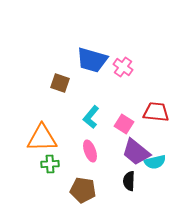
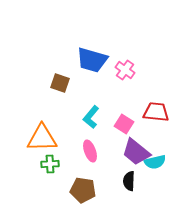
pink cross: moved 2 px right, 3 px down
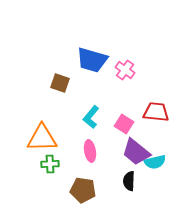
pink ellipse: rotated 10 degrees clockwise
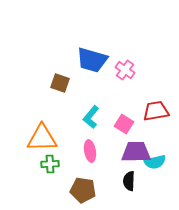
red trapezoid: moved 1 px up; rotated 16 degrees counterclockwise
purple trapezoid: rotated 140 degrees clockwise
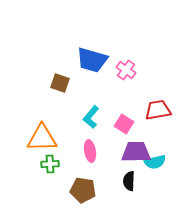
pink cross: moved 1 px right
red trapezoid: moved 2 px right, 1 px up
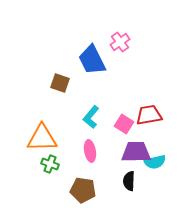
blue trapezoid: rotated 48 degrees clockwise
pink cross: moved 6 px left, 28 px up; rotated 18 degrees clockwise
red trapezoid: moved 9 px left, 5 px down
green cross: rotated 24 degrees clockwise
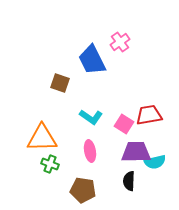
cyan L-shape: rotated 95 degrees counterclockwise
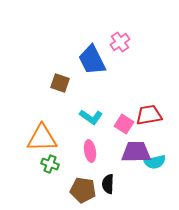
black semicircle: moved 21 px left, 3 px down
